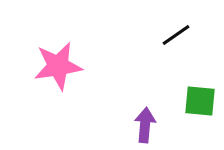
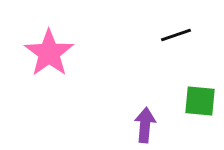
black line: rotated 16 degrees clockwise
pink star: moved 9 px left, 13 px up; rotated 27 degrees counterclockwise
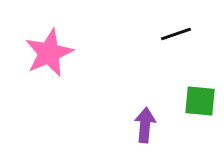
black line: moved 1 px up
pink star: rotated 12 degrees clockwise
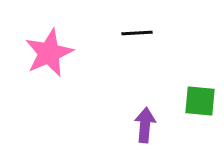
black line: moved 39 px left, 1 px up; rotated 16 degrees clockwise
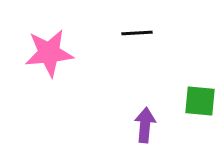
pink star: rotated 18 degrees clockwise
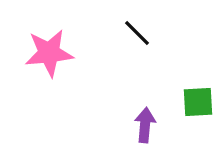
black line: rotated 48 degrees clockwise
green square: moved 2 px left, 1 px down; rotated 8 degrees counterclockwise
